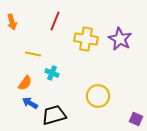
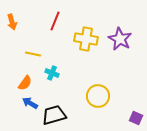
purple square: moved 1 px up
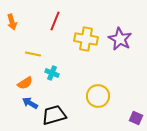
orange semicircle: rotated 21 degrees clockwise
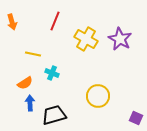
yellow cross: rotated 20 degrees clockwise
blue arrow: rotated 56 degrees clockwise
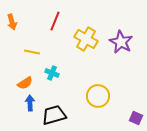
purple star: moved 1 px right, 3 px down
yellow line: moved 1 px left, 2 px up
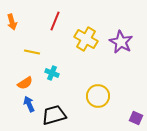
blue arrow: moved 1 px left, 1 px down; rotated 21 degrees counterclockwise
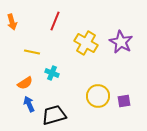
yellow cross: moved 4 px down
purple square: moved 12 px left, 17 px up; rotated 32 degrees counterclockwise
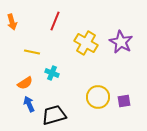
yellow circle: moved 1 px down
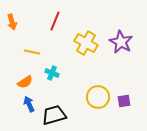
orange semicircle: moved 1 px up
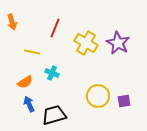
red line: moved 7 px down
purple star: moved 3 px left, 1 px down
yellow circle: moved 1 px up
